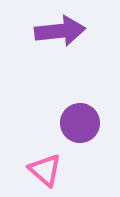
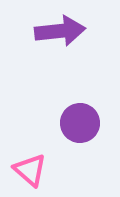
pink triangle: moved 15 px left
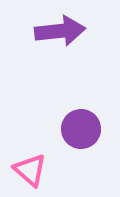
purple circle: moved 1 px right, 6 px down
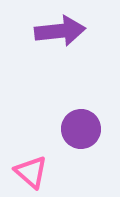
pink triangle: moved 1 px right, 2 px down
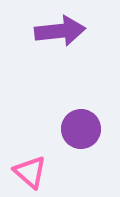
pink triangle: moved 1 px left
